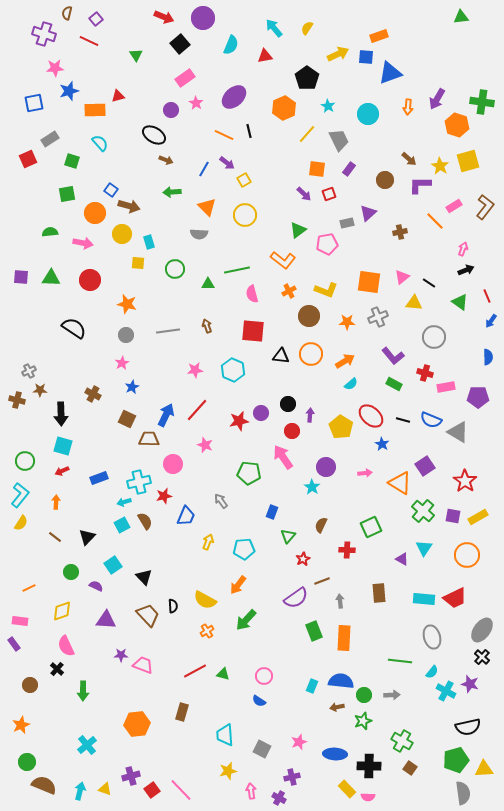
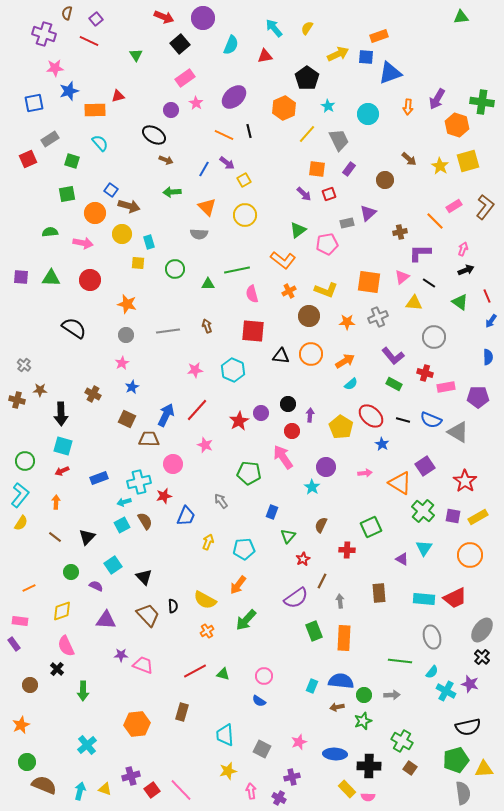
purple L-shape at (420, 185): moved 68 px down
gray cross at (29, 371): moved 5 px left, 6 px up; rotated 24 degrees counterclockwise
red star at (239, 421): rotated 18 degrees counterclockwise
orange circle at (467, 555): moved 3 px right
brown line at (322, 581): rotated 42 degrees counterclockwise
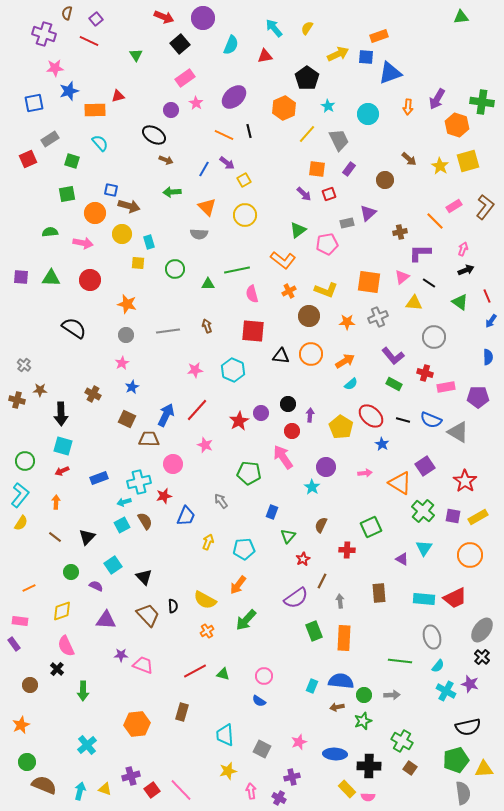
blue square at (111, 190): rotated 24 degrees counterclockwise
cyan semicircle at (432, 672): moved 6 px right, 6 px up
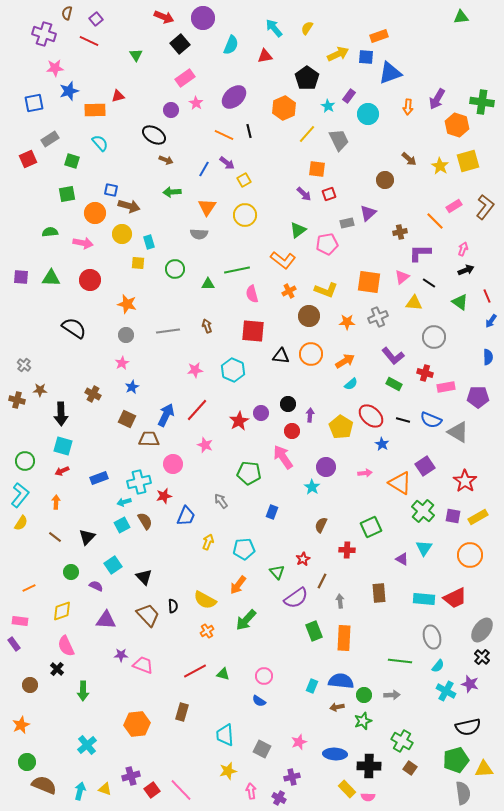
purple rectangle at (349, 169): moved 73 px up
orange triangle at (207, 207): rotated 18 degrees clockwise
green triangle at (288, 536): moved 11 px left, 36 px down; rotated 21 degrees counterclockwise
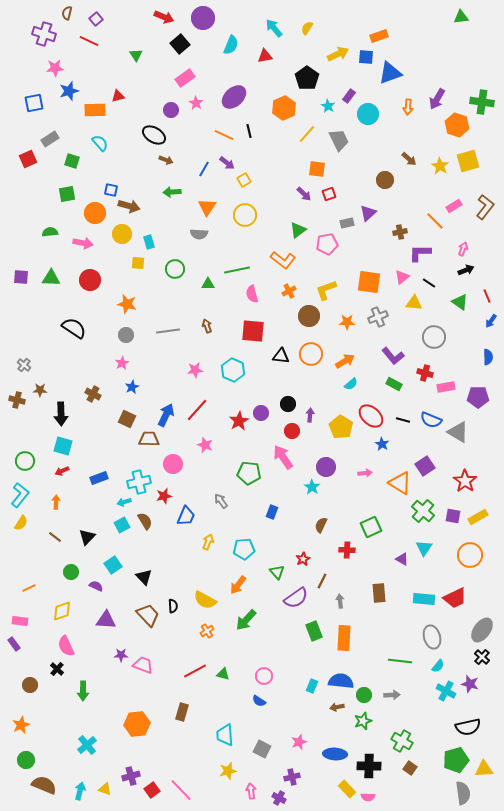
yellow L-shape at (326, 290): rotated 140 degrees clockwise
green circle at (27, 762): moved 1 px left, 2 px up
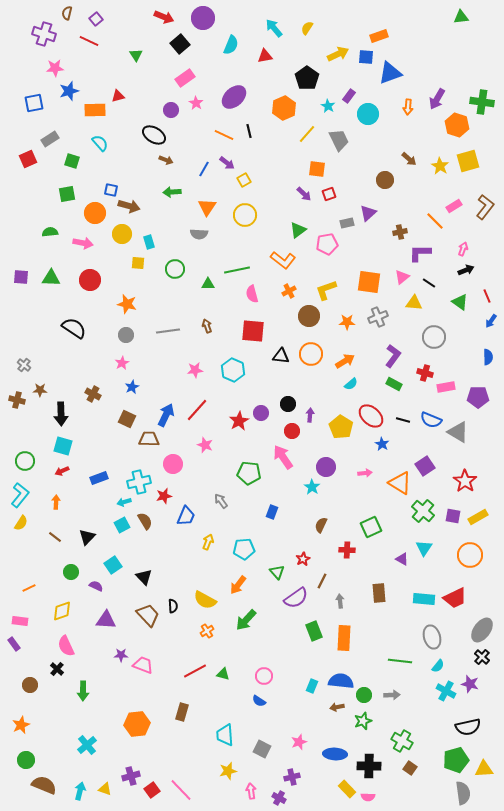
purple L-shape at (393, 356): rotated 105 degrees counterclockwise
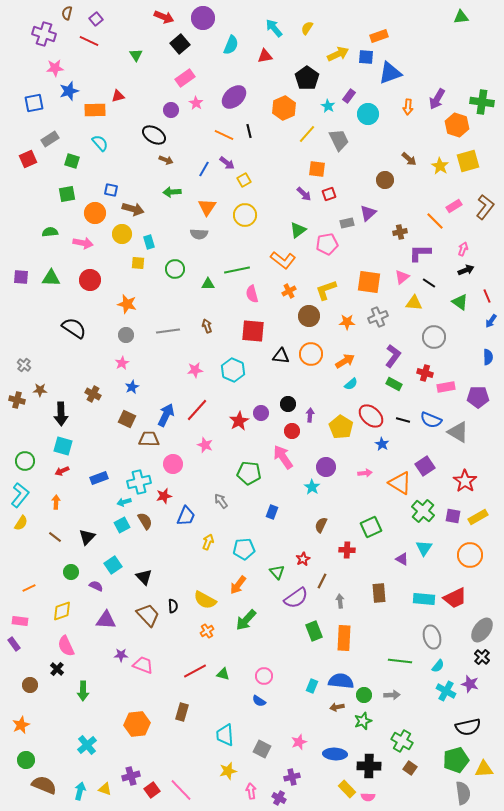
brown arrow at (129, 206): moved 4 px right, 3 px down
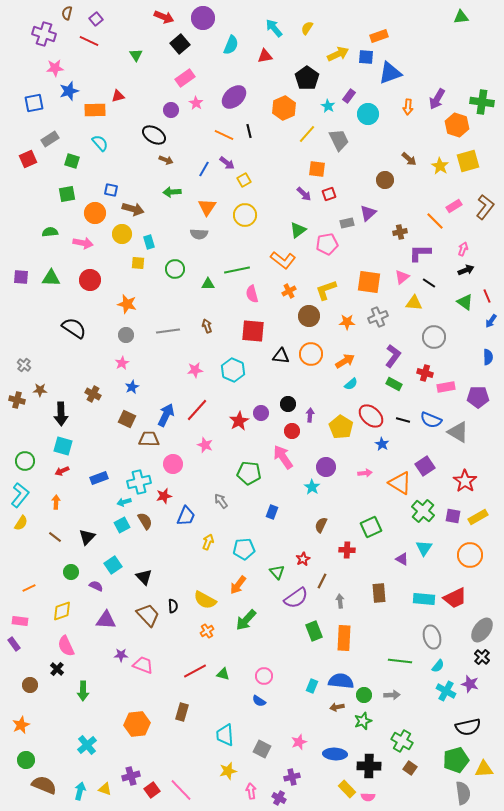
green triangle at (460, 302): moved 5 px right
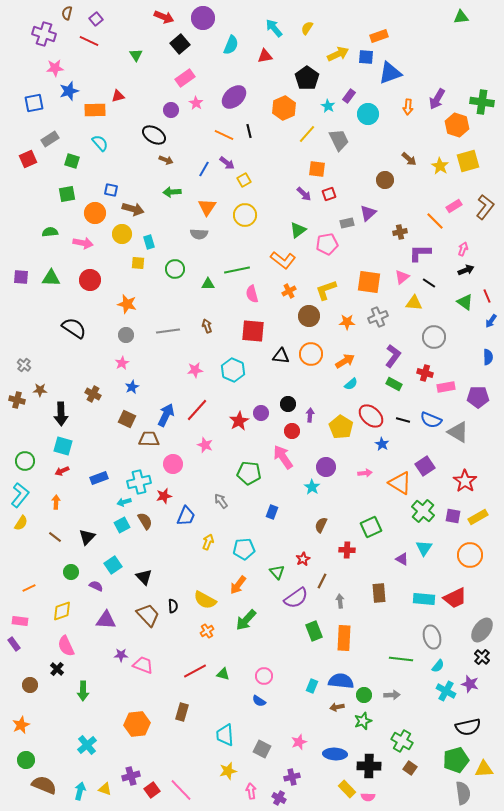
green line at (400, 661): moved 1 px right, 2 px up
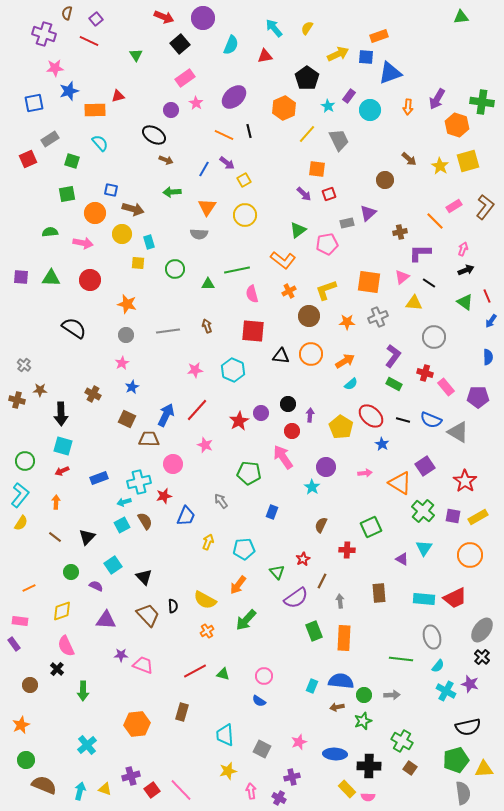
cyan circle at (368, 114): moved 2 px right, 4 px up
pink rectangle at (446, 387): rotated 60 degrees clockwise
